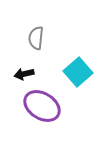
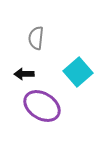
black arrow: rotated 12 degrees clockwise
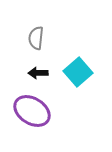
black arrow: moved 14 px right, 1 px up
purple ellipse: moved 10 px left, 5 px down
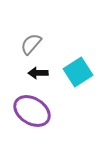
gray semicircle: moved 5 px left, 6 px down; rotated 35 degrees clockwise
cyan square: rotated 8 degrees clockwise
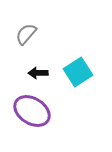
gray semicircle: moved 5 px left, 10 px up
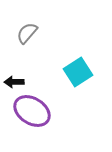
gray semicircle: moved 1 px right, 1 px up
black arrow: moved 24 px left, 9 px down
